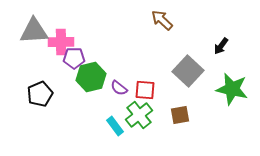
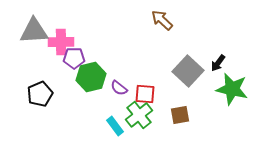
black arrow: moved 3 px left, 17 px down
red square: moved 4 px down
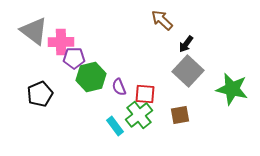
gray triangle: rotated 40 degrees clockwise
black arrow: moved 32 px left, 19 px up
purple semicircle: moved 1 px up; rotated 30 degrees clockwise
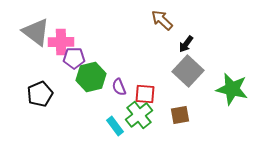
gray triangle: moved 2 px right, 1 px down
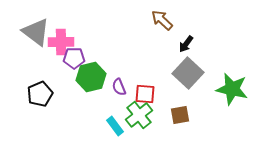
gray square: moved 2 px down
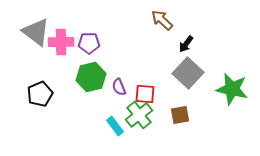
purple pentagon: moved 15 px right, 15 px up
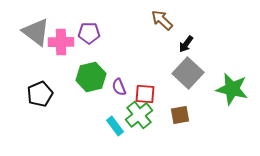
purple pentagon: moved 10 px up
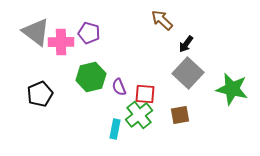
purple pentagon: rotated 15 degrees clockwise
cyan rectangle: moved 3 px down; rotated 48 degrees clockwise
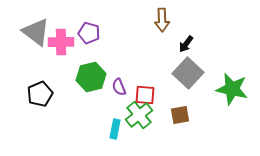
brown arrow: rotated 135 degrees counterclockwise
red square: moved 1 px down
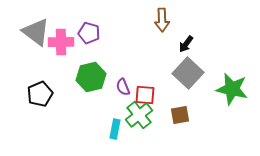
purple semicircle: moved 4 px right
